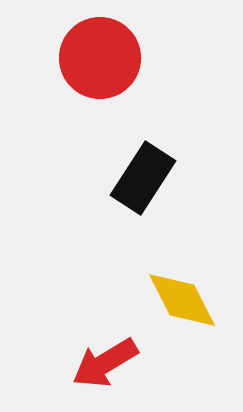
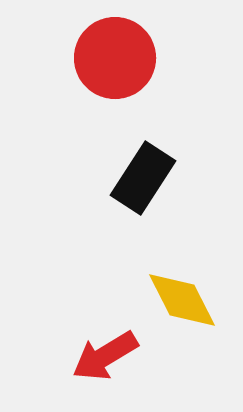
red circle: moved 15 px right
red arrow: moved 7 px up
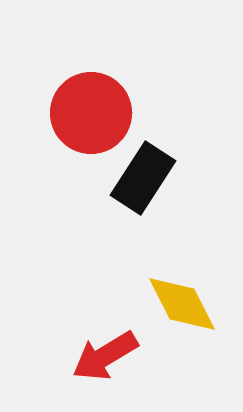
red circle: moved 24 px left, 55 px down
yellow diamond: moved 4 px down
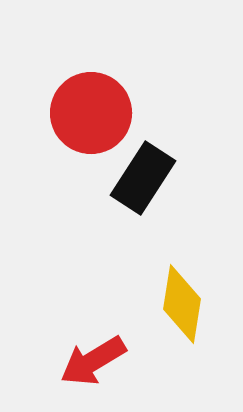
yellow diamond: rotated 36 degrees clockwise
red arrow: moved 12 px left, 5 px down
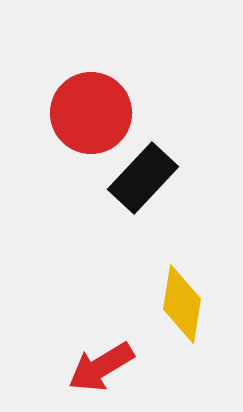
black rectangle: rotated 10 degrees clockwise
red arrow: moved 8 px right, 6 px down
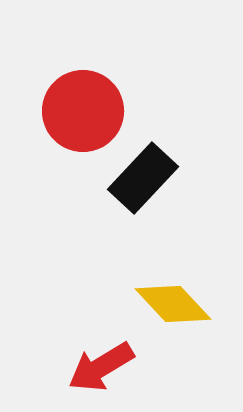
red circle: moved 8 px left, 2 px up
yellow diamond: moved 9 px left; rotated 52 degrees counterclockwise
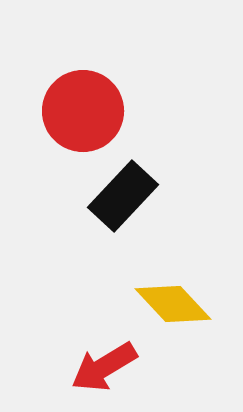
black rectangle: moved 20 px left, 18 px down
red arrow: moved 3 px right
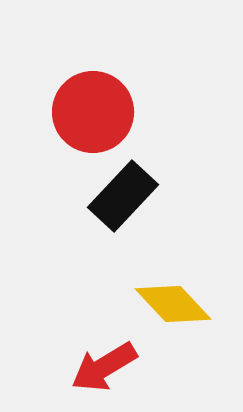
red circle: moved 10 px right, 1 px down
